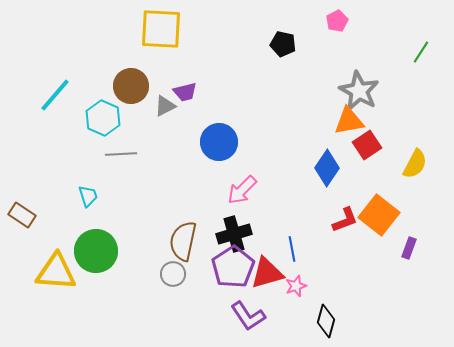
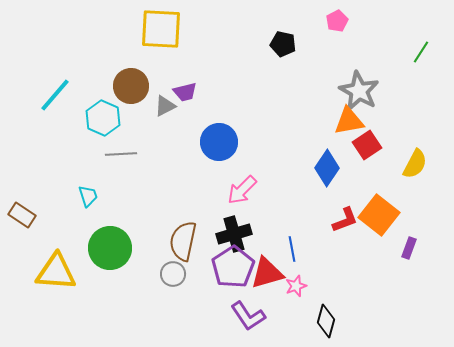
green circle: moved 14 px right, 3 px up
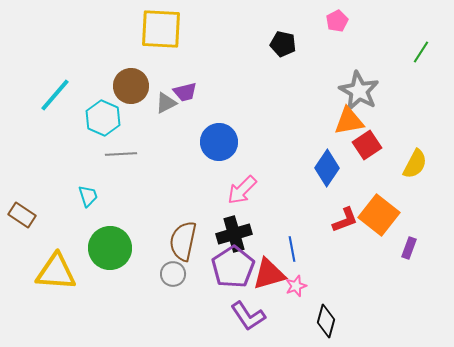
gray triangle: moved 1 px right, 3 px up
red triangle: moved 2 px right, 1 px down
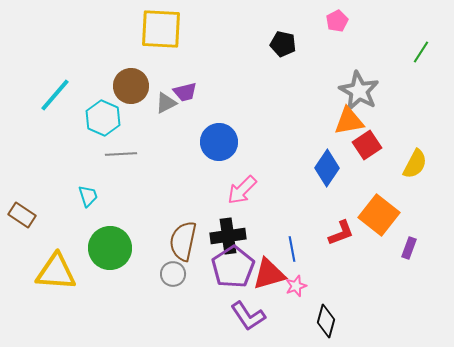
red L-shape: moved 4 px left, 13 px down
black cross: moved 6 px left, 2 px down; rotated 8 degrees clockwise
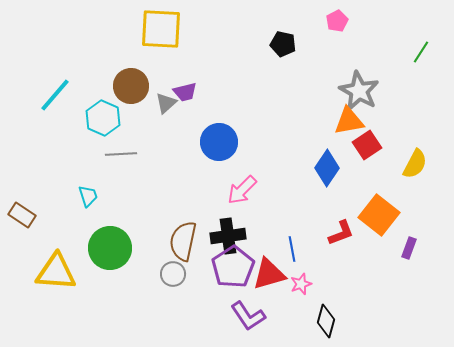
gray triangle: rotated 15 degrees counterclockwise
pink star: moved 5 px right, 2 px up
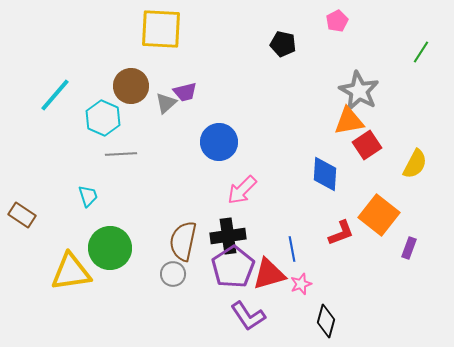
blue diamond: moved 2 px left, 6 px down; rotated 30 degrees counterclockwise
yellow triangle: moved 15 px right; rotated 12 degrees counterclockwise
